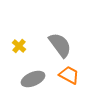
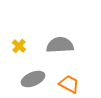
gray semicircle: rotated 56 degrees counterclockwise
orange trapezoid: moved 9 px down
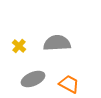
gray semicircle: moved 3 px left, 2 px up
